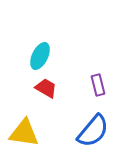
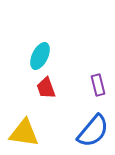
red trapezoid: rotated 140 degrees counterclockwise
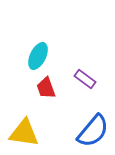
cyan ellipse: moved 2 px left
purple rectangle: moved 13 px left, 6 px up; rotated 40 degrees counterclockwise
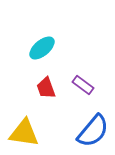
cyan ellipse: moved 4 px right, 8 px up; rotated 24 degrees clockwise
purple rectangle: moved 2 px left, 6 px down
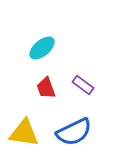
blue semicircle: moved 19 px left, 1 px down; rotated 24 degrees clockwise
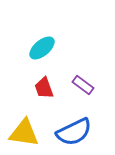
red trapezoid: moved 2 px left
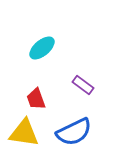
red trapezoid: moved 8 px left, 11 px down
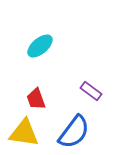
cyan ellipse: moved 2 px left, 2 px up
purple rectangle: moved 8 px right, 6 px down
blue semicircle: rotated 27 degrees counterclockwise
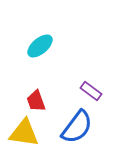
red trapezoid: moved 2 px down
blue semicircle: moved 3 px right, 5 px up
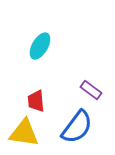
cyan ellipse: rotated 20 degrees counterclockwise
purple rectangle: moved 1 px up
red trapezoid: rotated 15 degrees clockwise
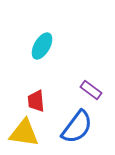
cyan ellipse: moved 2 px right
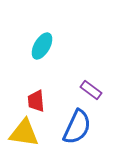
blue semicircle: rotated 12 degrees counterclockwise
